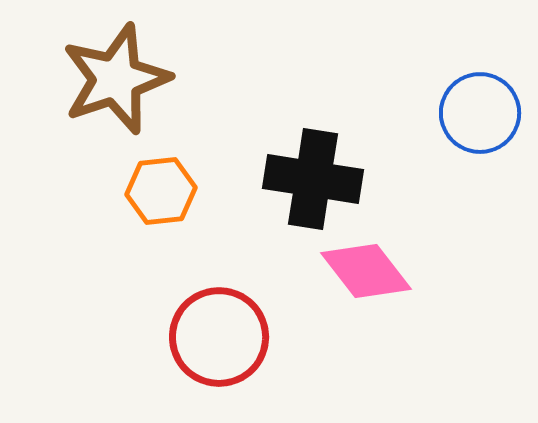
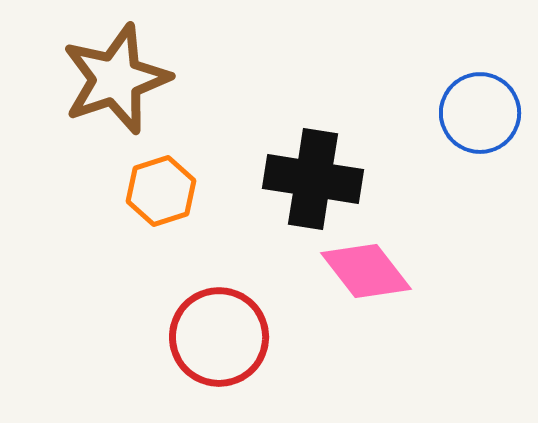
orange hexagon: rotated 12 degrees counterclockwise
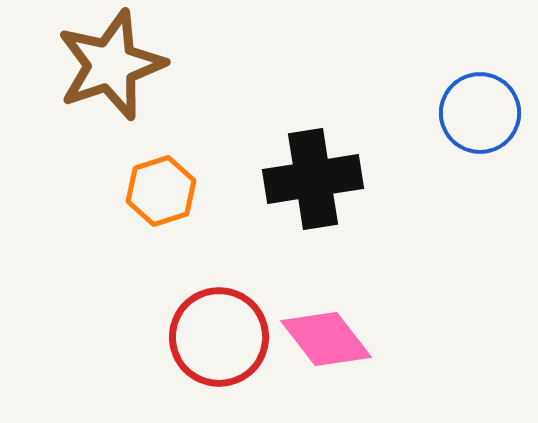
brown star: moved 5 px left, 14 px up
black cross: rotated 18 degrees counterclockwise
pink diamond: moved 40 px left, 68 px down
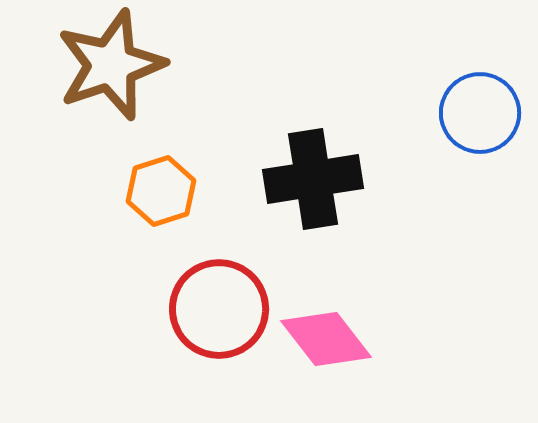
red circle: moved 28 px up
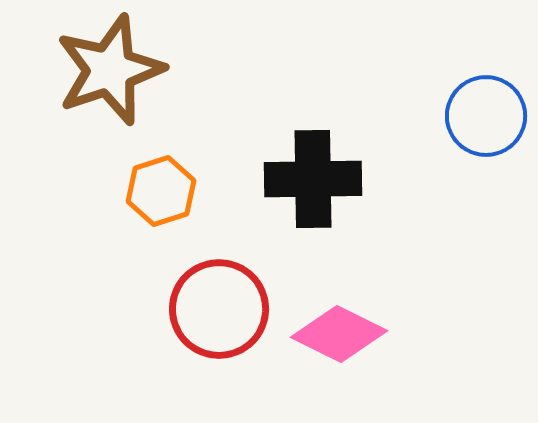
brown star: moved 1 px left, 5 px down
blue circle: moved 6 px right, 3 px down
black cross: rotated 8 degrees clockwise
pink diamond: moved 13 px right, 5 px up; rotated 26 degrees counterclockwise
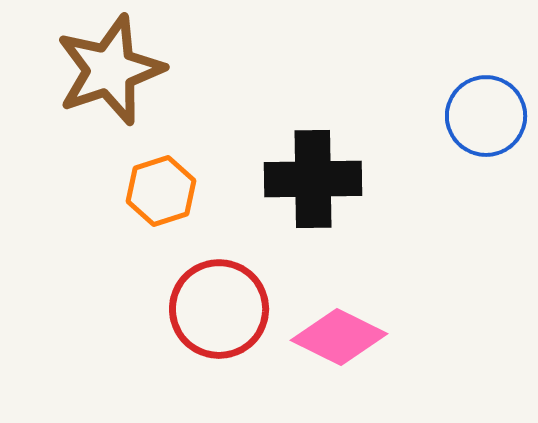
pink diamond: moved 3 px down
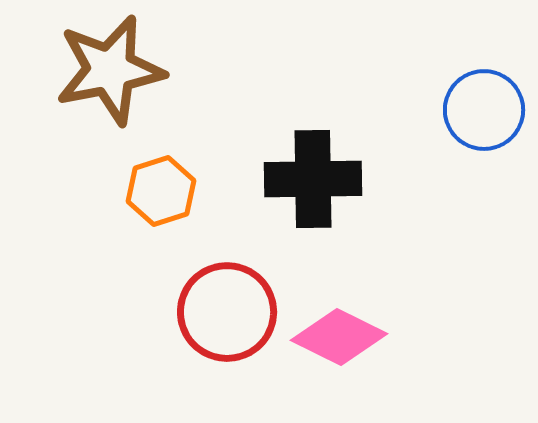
brown star: rotated 8 degrees clockwise
blue circle: moved 2 px left, 6 px up
red circle: moved 8 px right, 3 px down
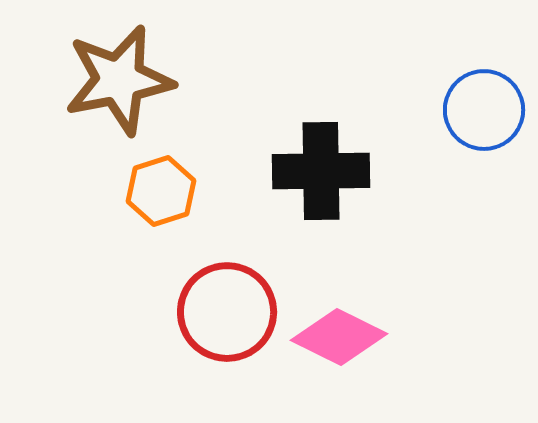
brown star: moved 9 px right, 10 px down
black cross: moved 8 px right, 8 px up
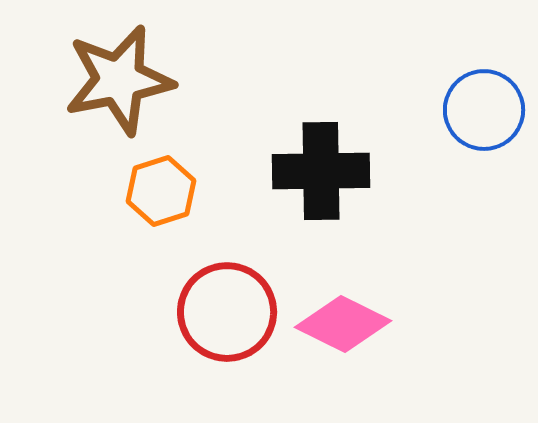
pink diamond: moved 4 px right, 13 px up
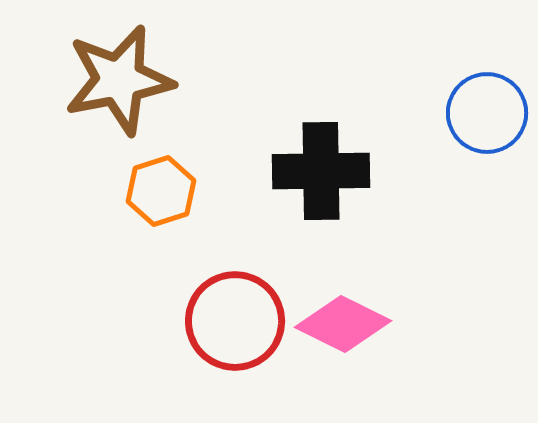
blue circle: moved 3 px right, 3 px down
red circle: moved 8 px right, 9 px down
